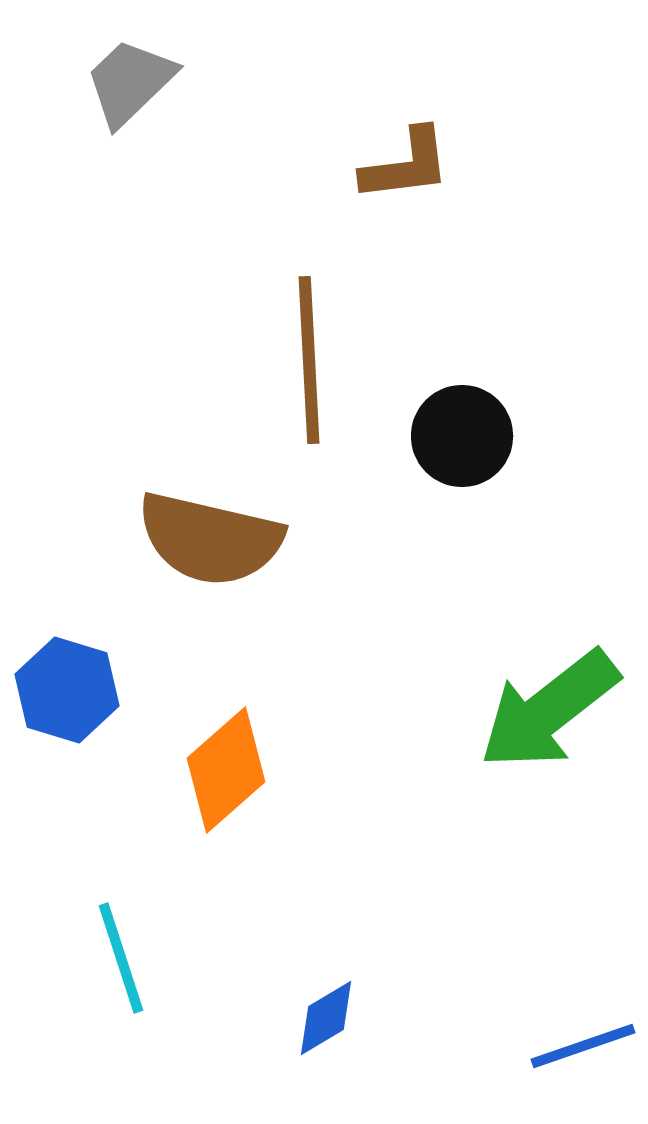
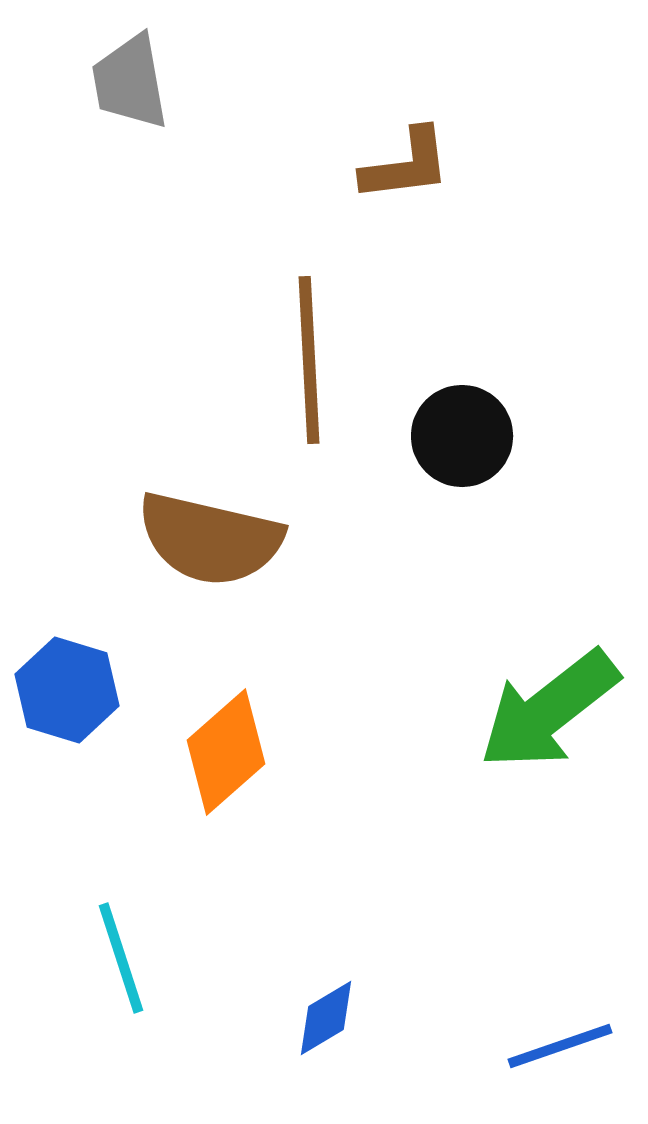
gray trapezoid: rotated 56 degrees counterclockwise
orange diamond: moved 18 px up
blue line: moved 23 px left
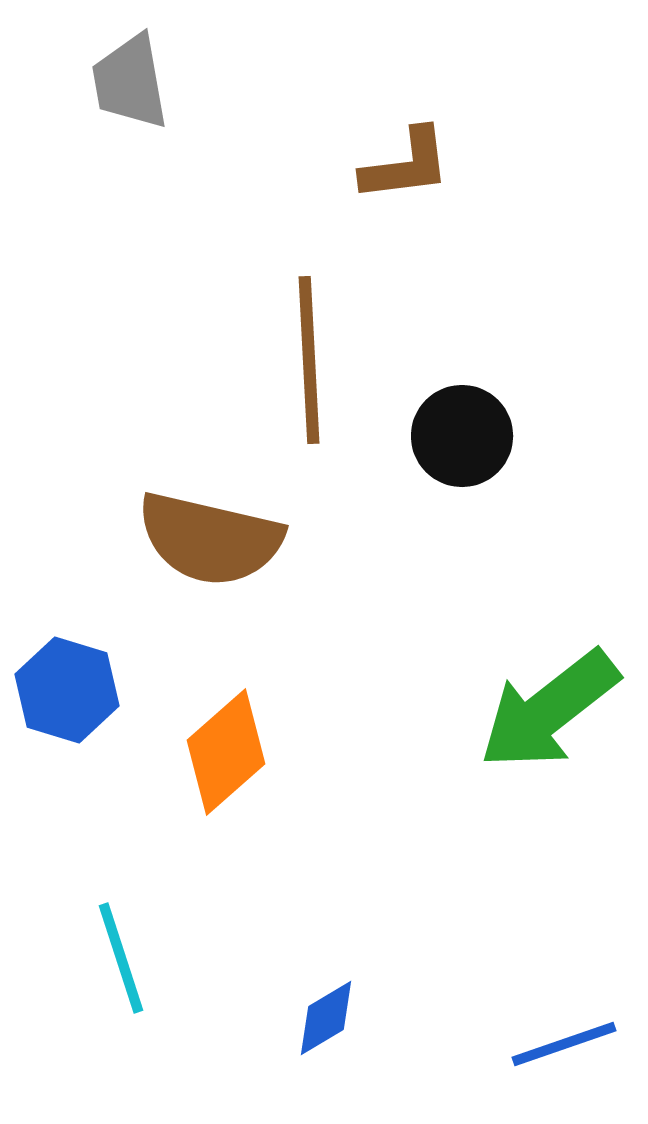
blue line: moved 4 px right, 2 px up
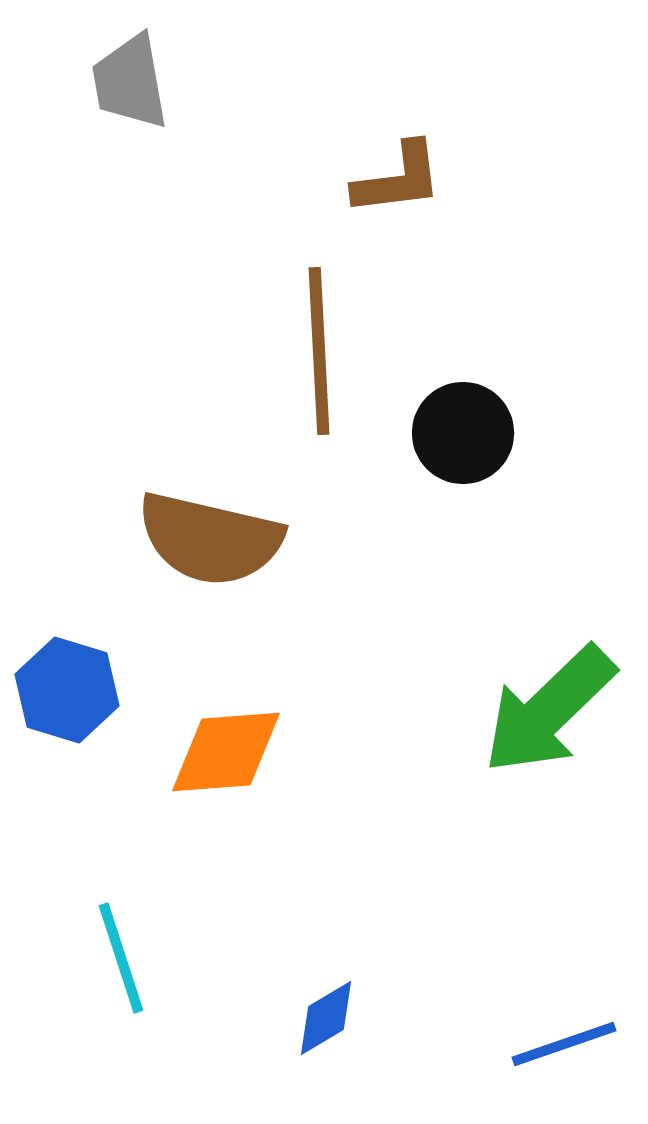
brown L-shape: moved 8 px left, 14 px down
brown line: moved 10 px right, 9 px up
black circle: moved 1 px right, 3 px up
green arrow: rotated 6 degrees counterclockwise
orange diamond: rotated 37 degrees clockwise
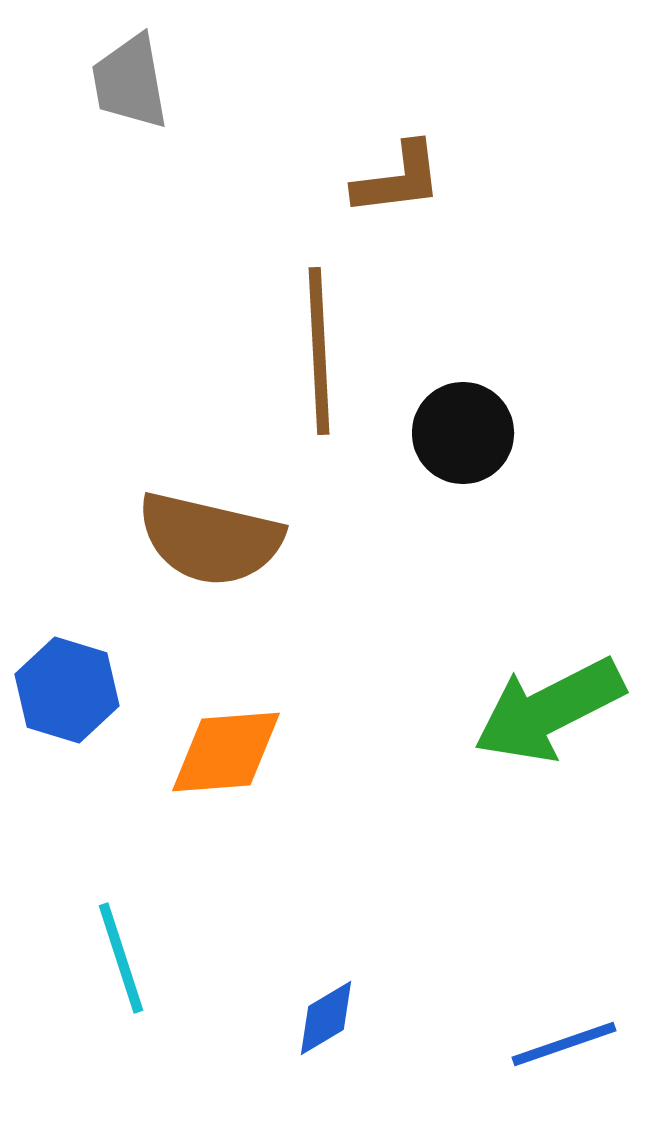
green arrow: rotated 17 degrees clockwise
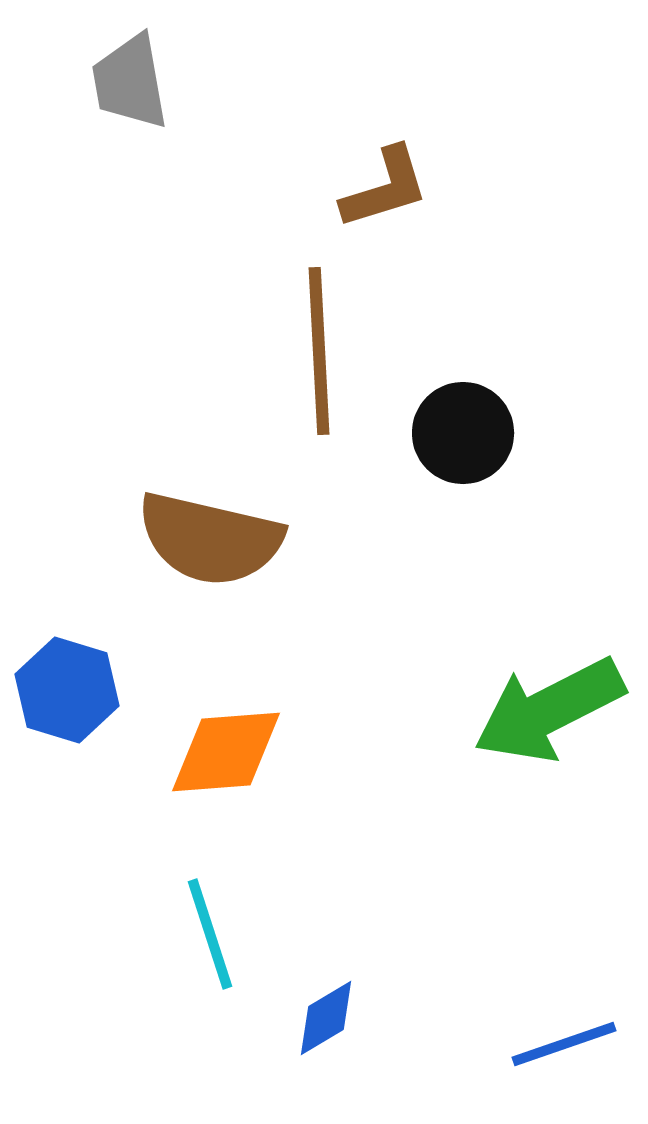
brown L-shape: moved 13 px left, 9 px down; rotated 10 degrees counterclockwise
cyan line: moved 89 px right, 24 px up
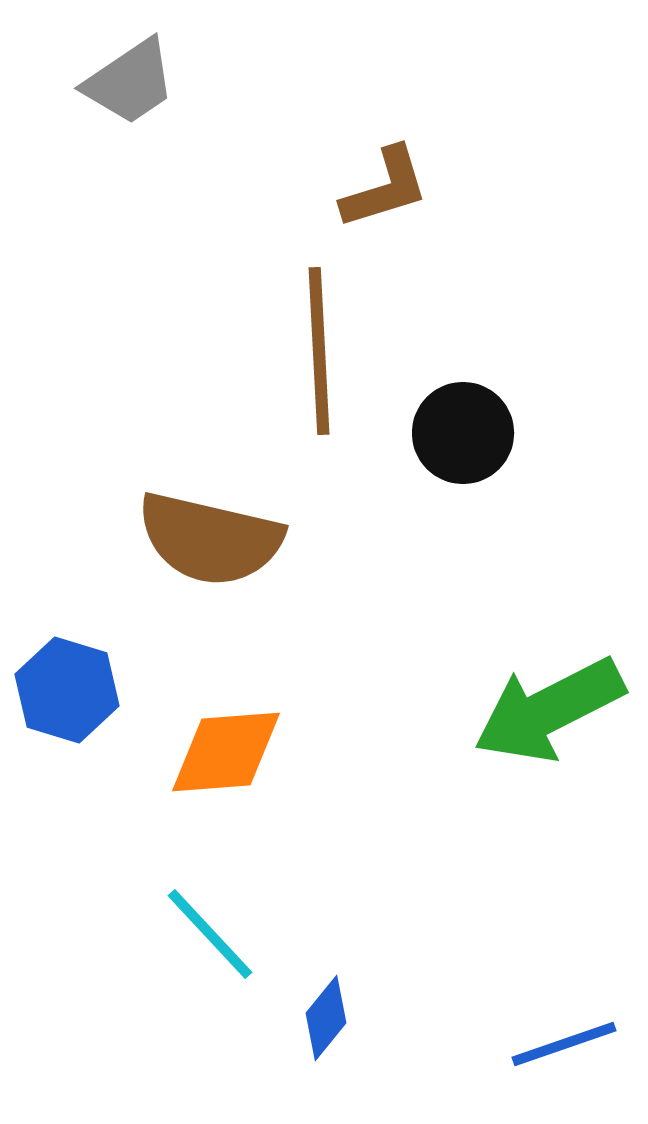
gray trapezoid: rotated 114 degrees counterclockwise
cyan line: rotated 25 degrees counterclockwise
blue diamond: rotated 20 degrees counterclockwise
